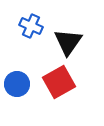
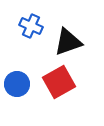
black triangle: rotated 36 degrees clockwise
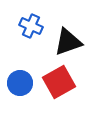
blue circle: moved 3 px right, 1 px up
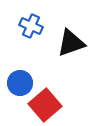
black triangle: moved 3 px right, 1 px down
red square: moved 14 px left, 23 px down; rotated 12 degrees counterclockwise
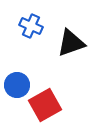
blue circle: moved 3 px left, 2 px down
red square: rotated 12 degrees clockwise
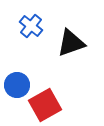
blue cross: rotated 15 degrees clockwise
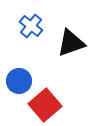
blue circle: moved 2 px right, 4 px up
red square: rotated 12 degrees counterclockwise
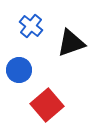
blue circle: moved 11 px up
red square: moved 2 px right
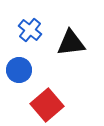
blue cross: moved 1 px left, 4 px down
black triangle: rotated 12 degrees clockwise
